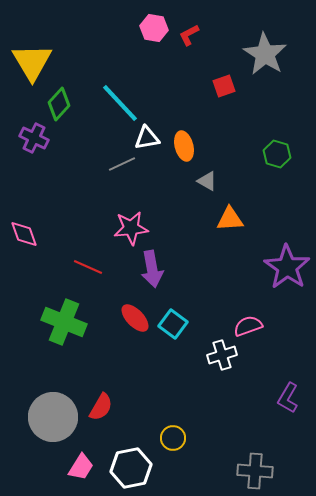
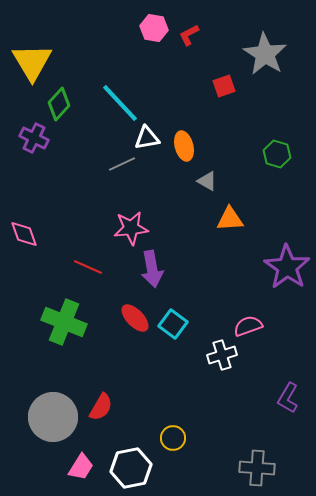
gray cross: moved 2 px right, 3 px up
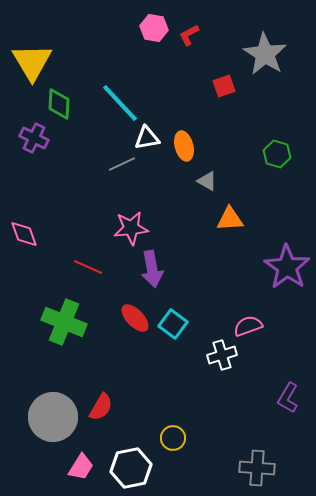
green diamond: rotated 40 degrees counterclockwise
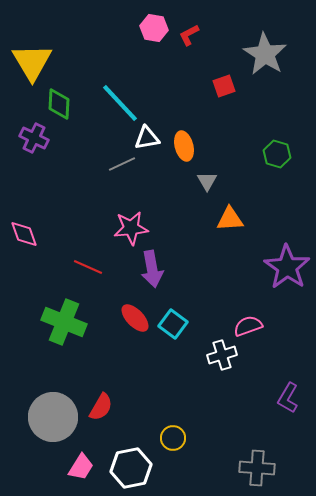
gray triangle: rotated 30 degrees clockwise
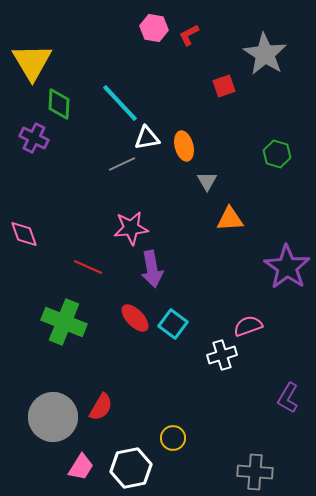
gray cross: moved 2 px left, 4 px down
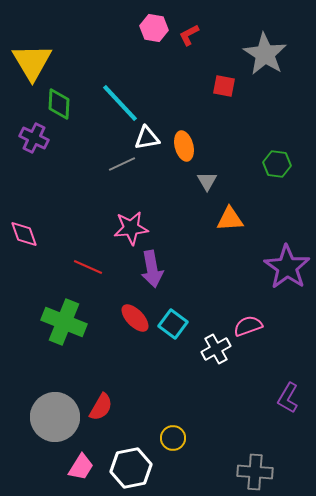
red square: rotated 30 degrees clockwise
green hexagon: moved 10 px down; rotated 8 degrees counterclockwise
white cross: moved 6 px left, 6 px up; rotated 12 degrees counterclockwise
gray circle: moved 2 px right
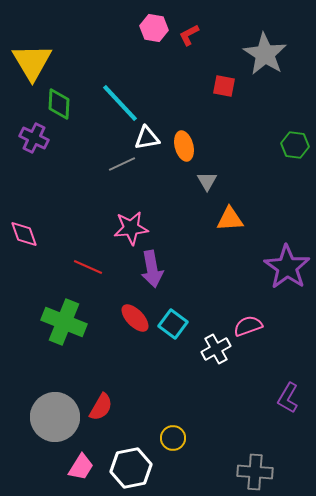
green hexagon: moved 18 px right, 19 px up
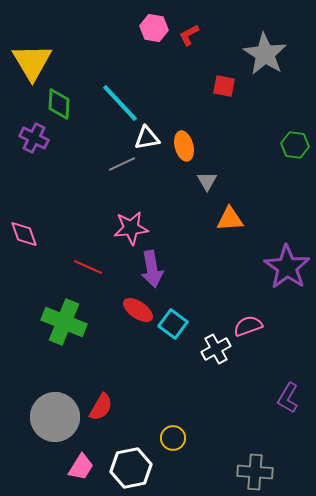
red ellipse: moved 3 px right, 8 px up; rotated 12 degrees counterclockwise
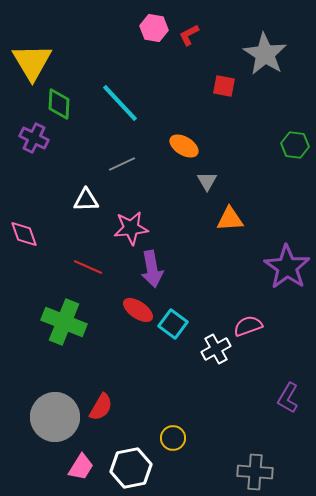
white triangle: moved 61 px left, 62 px down; rotated 8 degrees clockwise
orange ellipse: rotated 44 degrees counterclockwise
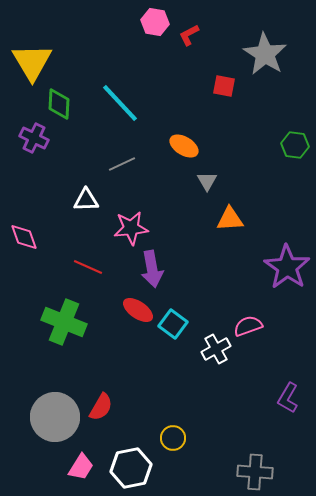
pink hexagon: moved 1 px right, 6 px up
pink diamond: moved 3 px down
